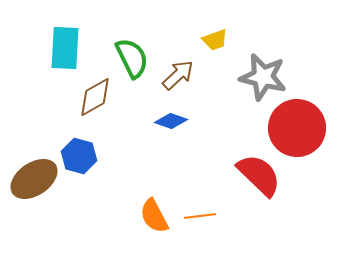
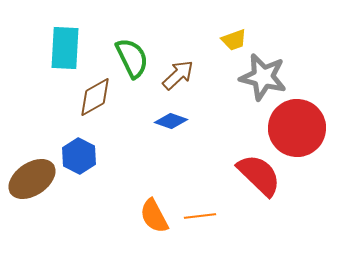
yellow trapezoid: moved 19 px right
blue hexagon: rotated 12 degrees clockwise
brown ellipse: moved 2 px left
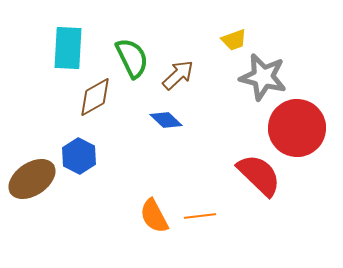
cyan rectangle: moved 3 px right
blue diamond: moved 5 px left, 1 px up; rotated 24 degrees clockwise
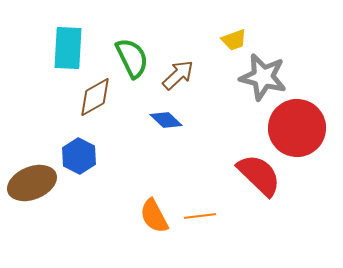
brown ellipse: moved 4 px down; rotated 12 degrees clockwise
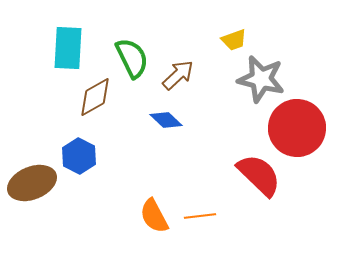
gray star: moved 2 px left, 2 px down
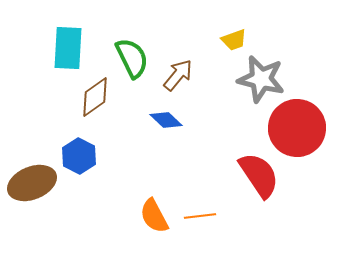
brown arrow: rotated 8 degrees counterclockwise
brown diamond: rotated 6 degrees counterclockwise
red semicircle: rotated 12 degrees clockwise
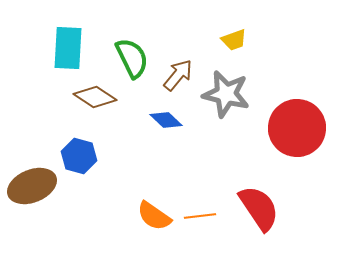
gray star: moved 35 px left, 15 px down
brown diamond: rotated 69 degrees clockwise
blue hexagon: rotated 12 degrees counterclockwise
red semicircle: moved 33 px down
brown ellipse: moved 3 px down
orange semicircle: rotated 27 degrees counterclockwise
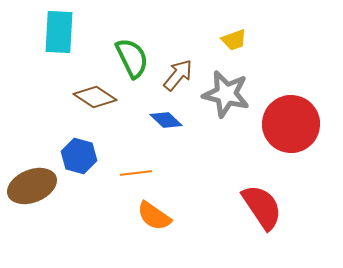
cyan rectangle: moved 9 px left, 16 px up
red circle: moved 6 px left, 4 px up
red semicircle: moved 3 px right, 1 px up
orange line: moved 64 px left, 43 px up
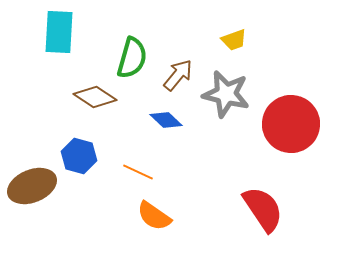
green semicircle: rotated 42 degrees clockwise
orange line: moved 2 px right, 1 px up; rotated 32 degrees clockwise
red semicircle: moved 1 px right, 2 px down
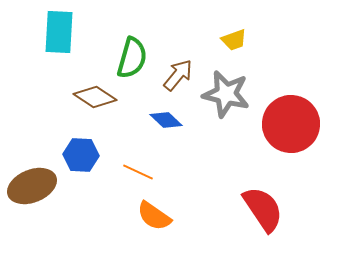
blue hexagon: moved 2 px right, 1 px up; rotated 12 degrees counterclockwise
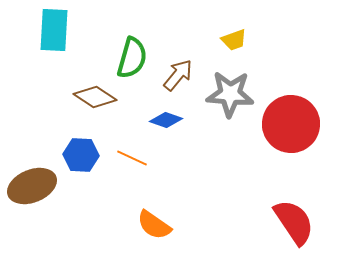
cyan rectangle: moved 5 px left, 2 px up
gray star: moved 4 px right; rotated 9 degrees counterclockwise
blue diamond: rotated 24 degrees counterclockwise
orange line: moved 6 px left, 14 px up
red semicircle: moved 31 px right, 13 px down
orange semicircle: moved 9 px down
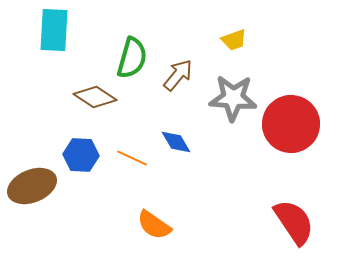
gray star: moved 3 px right, 4 px down
blue diamond: moved 10 px right, 22 px down; rotated 40 degrees clockwise
